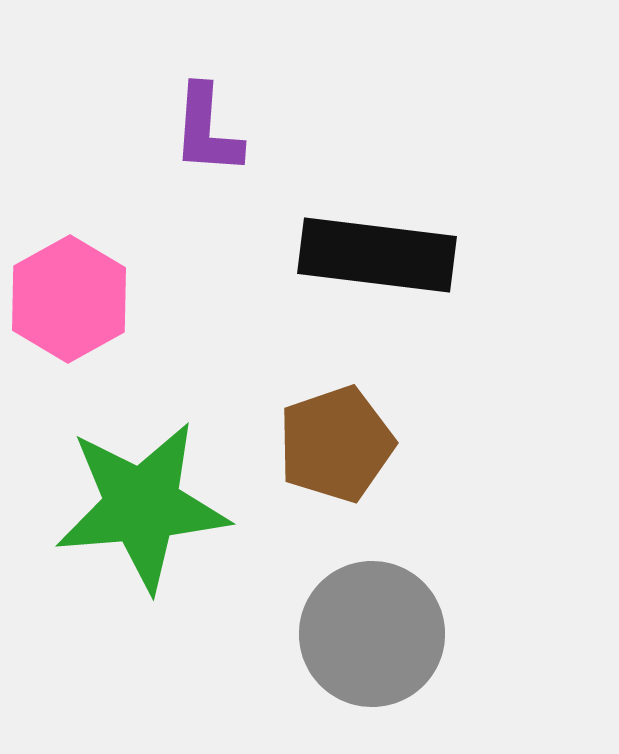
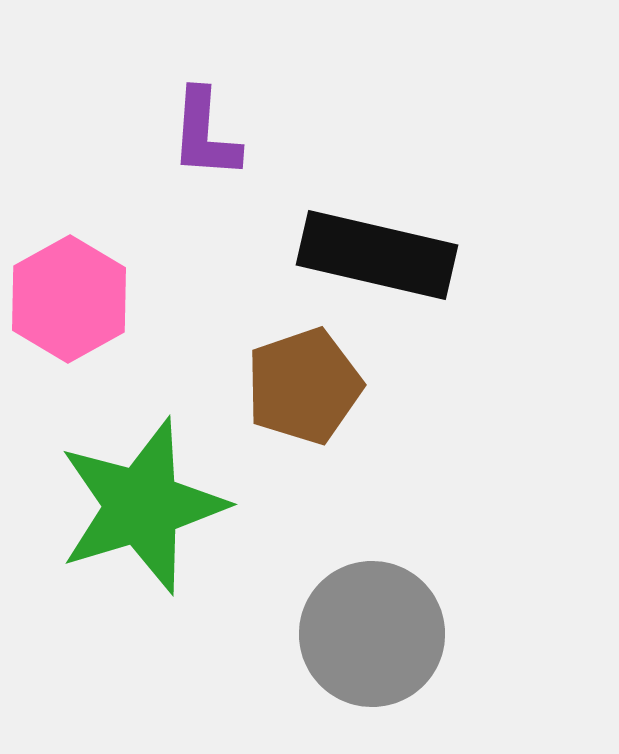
purple L-shape: moved 2 px left, 4 px down
black rectangle: rotated 6 degrees clockwise
brown pentagon: moved 32 px left, 58 px up
green star: rotated 12 degrees counterclockwise
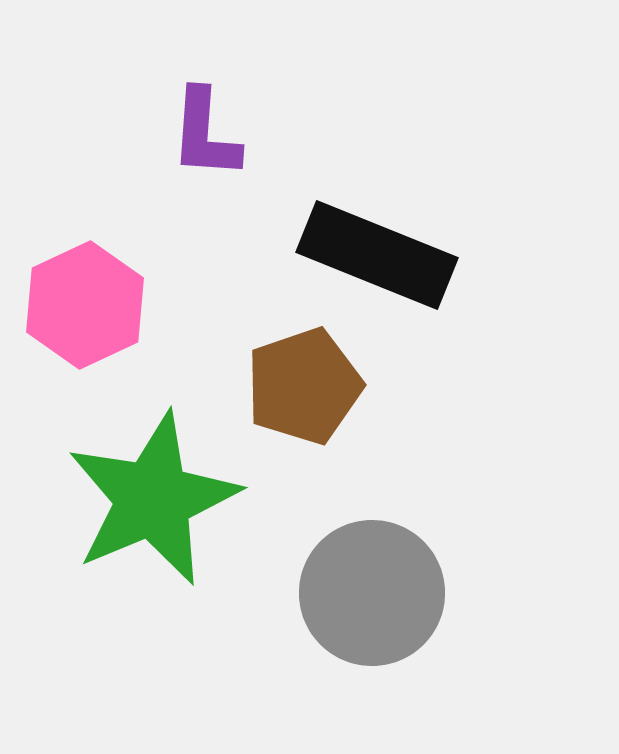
black rectangle: rotated 9 degrees clockwise
pink hexagon: moved 16 px right, 6 px down; rotated 4 degrees clockwise
green star: moved 11 px right, 7 px up; rotated 6 degrees counterclockwise
gray circle: moved 41 px up
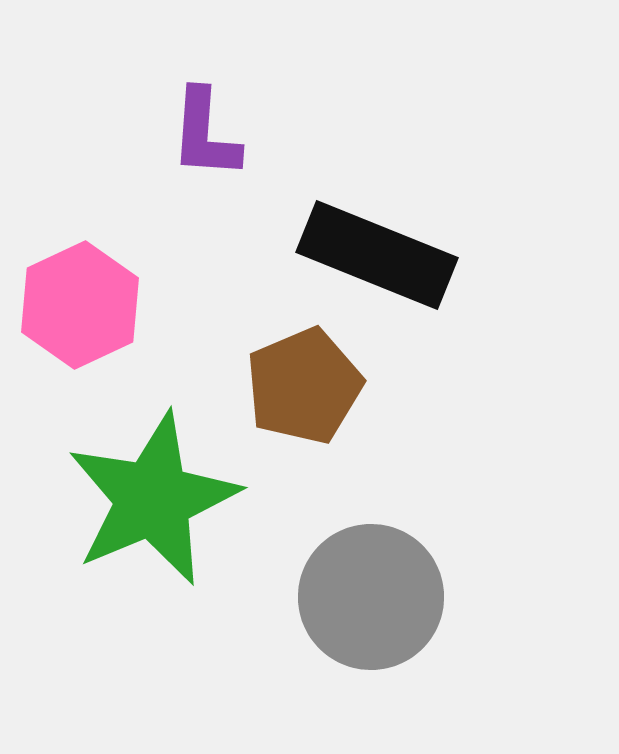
pink hexagon: moved 5 px left
brown pentagon: rotated 4 degrees counterclockwise
gray circle: moved 1 px left, 4 px down
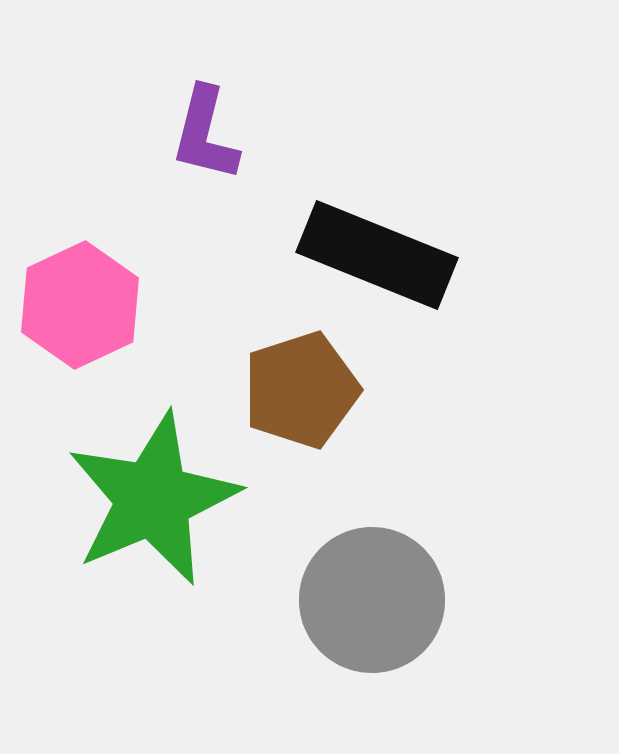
purple L-shape: rotated 10 degrees clockwise
brown pentagon: moved 3 px left, 4 px down; rotated 5 degrees clockwise
gray circle: moved 1 px right, 3 px down
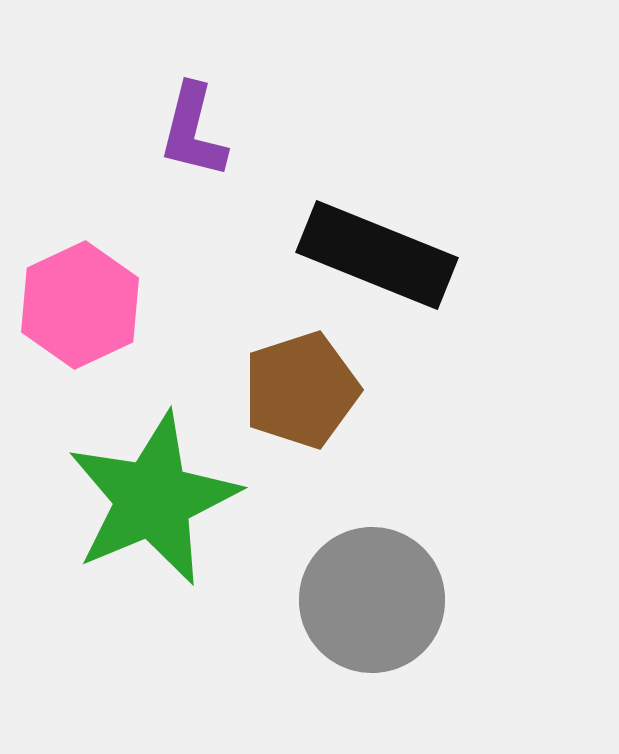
purple L-shape: moved 12 px left, 3 px up
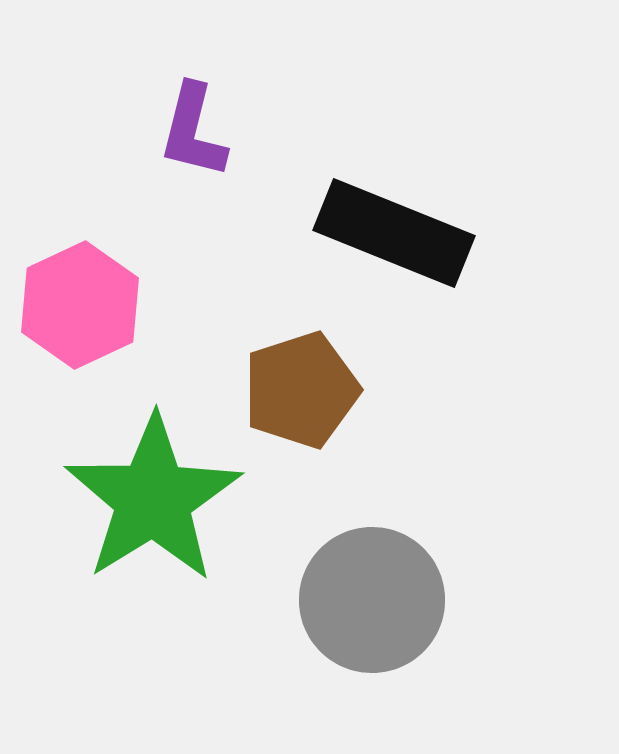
black rectangle: moved 17 px right, 22 px up
green star: rotated 9 degrees counterclockwise
